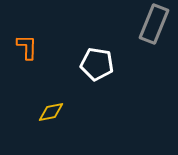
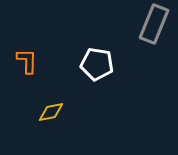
orange L-shape: moved 14 px down
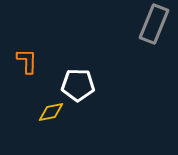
white pentagon: moved 19 px left, 21 px down; rotated 8 degrees counterclockwise
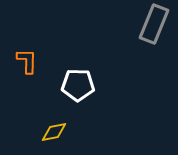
yellow diamond: moved 3 px right, 20 px down
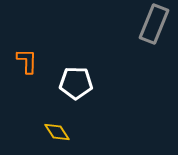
white pentagon: moved 2 px left, 2 px up
yellow diamond: moved 3 px right; rotated 68 degrees clockwise
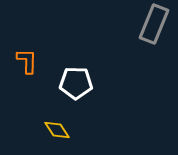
yellow diamond: moved 2 px up
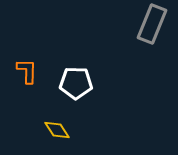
gray rectangle: moved 2 px left
orange L-shape: moved 10 px down
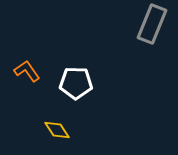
orange L-shape: rotated 36 degrees counterclockwise
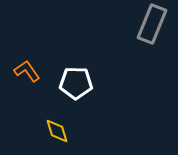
yellow diamond: moved 1 px down; rotated 16 degrees clockwise
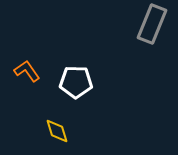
white pentagon: moved 1 px up
